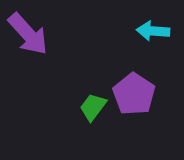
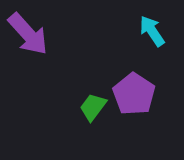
cyan arrow: moved 1 px left; rotated 52 degrees clockwise
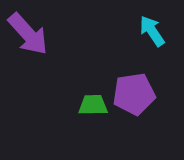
purple pentagon: rotated 30 degrees clockwise
green trapezoid: moved 2 px up; rotated 52 degrees clockwise
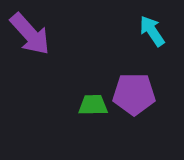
purple arrow: moved 2 px right
purple pentagon: rotated 9 degrees clockwise
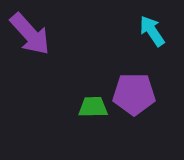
green trapezoid: moved 2 px down
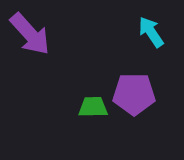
cyan arrow: moved 1 px left, 1 px down
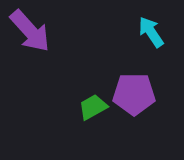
purple arrow: moved 3 px up
green trapezoid: rotated 28 degrees counterclockwise
